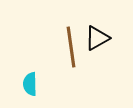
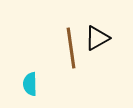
brown line: moved 1 px down
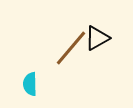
brown line: rotated 48 degrees clockwise
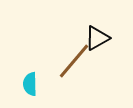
brown line: moved 3 px right, 13 px down
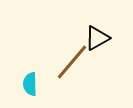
brown line: moved 2 px left, 1 px down
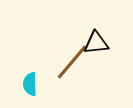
black triangle: moved 1 px left, 5 px down; rotated 24 degrees clockwise
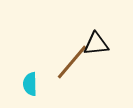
black triangle: moved 1 px down
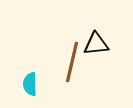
brown line: rotated 27 degrees counterclockwise
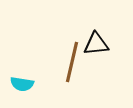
cyan semicircle: moved 8 px left; rotated 80 degrees counterclockwise
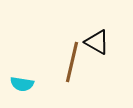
black triangle: moved 1 px right, 2 px up; rotated 36 degrees clockwise
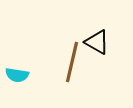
cyan semicircle: moved 5 px left, 9 px up
